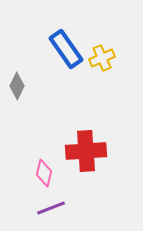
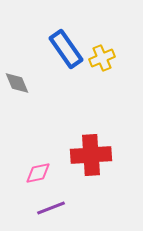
gray diamond: moved 3 px up; rotated 48 degrees counterclockwise
red cross: moved 5 px right, 4 px down
pink diamond: moved 6 px left; rotated 64 degrees clockwise
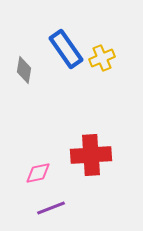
gray diamond: moved 7 px right, 13 px up; rotated 32 degrees clockwise
